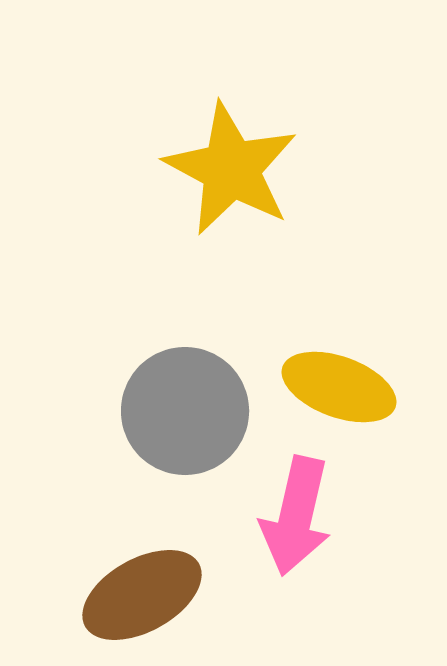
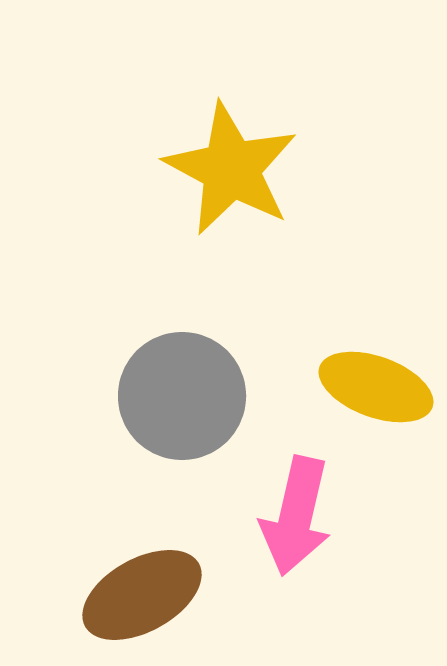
yellow ellipse: moved 37 px right
gray circle: moved 3 px left, 15 px up
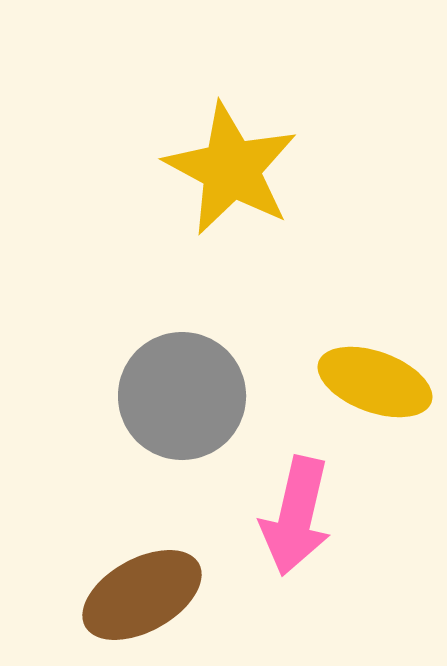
yellow ellipse: moved 1 px left, 5 px up
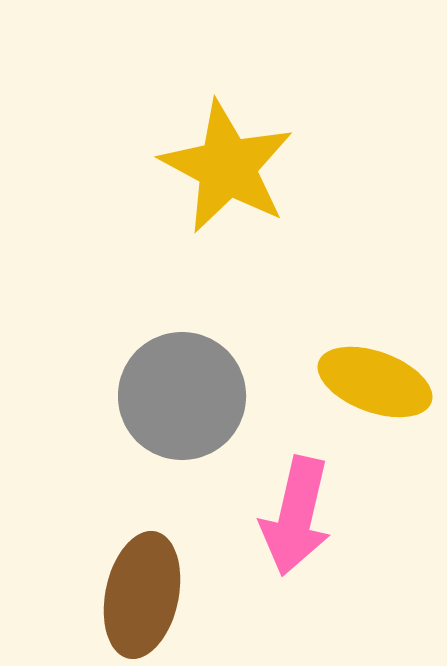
yellow star: moved 4 px left, 2 px up
brown ellipse: rotated 49 degrees counterclockwise
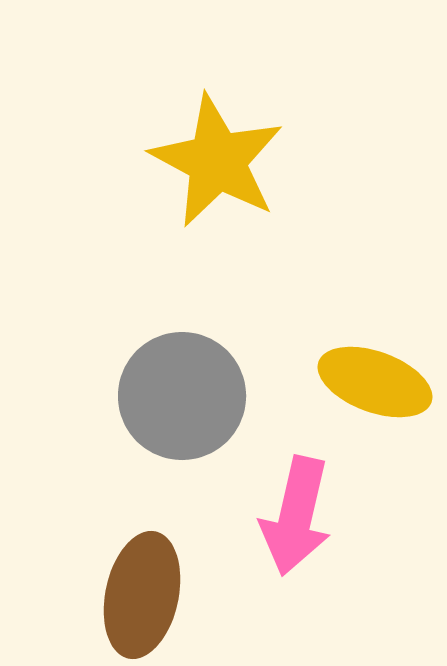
yellow star: moved 10 px left, 6 px up
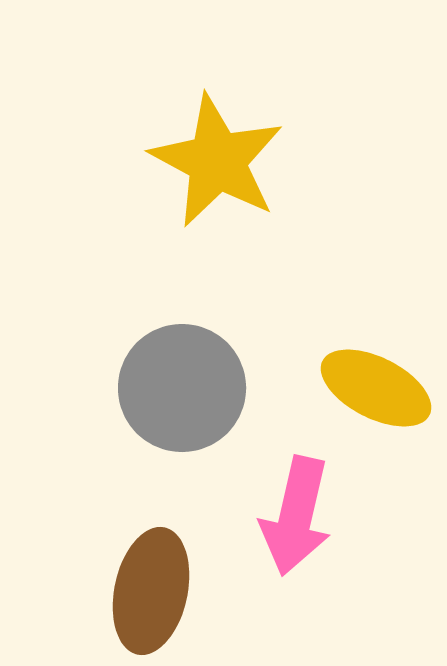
yellow ellipse: moved 1 px right, 6 px down; rotated 7 degrees clockwise
gray circle: moved 8 px up
brown ellipse: moved 9 px right, 4 px up
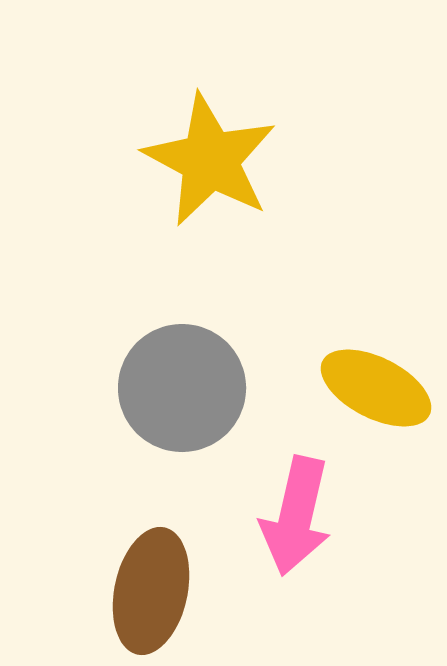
yellow star: moved 7 px left, 1 px up
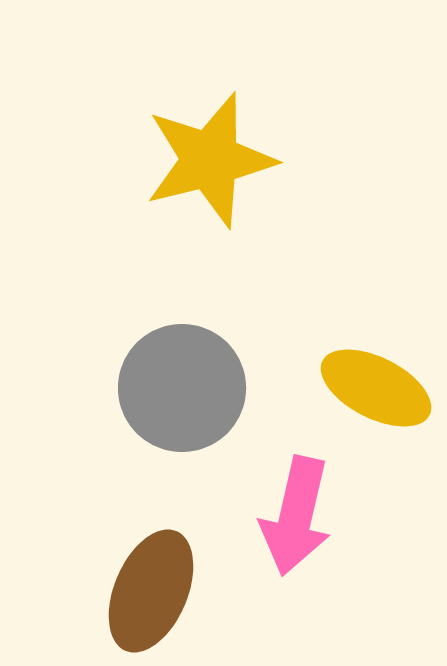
yellow star: rotated 30 degrees clockwise
brown ellipse: rotated 11 degrees clockwise
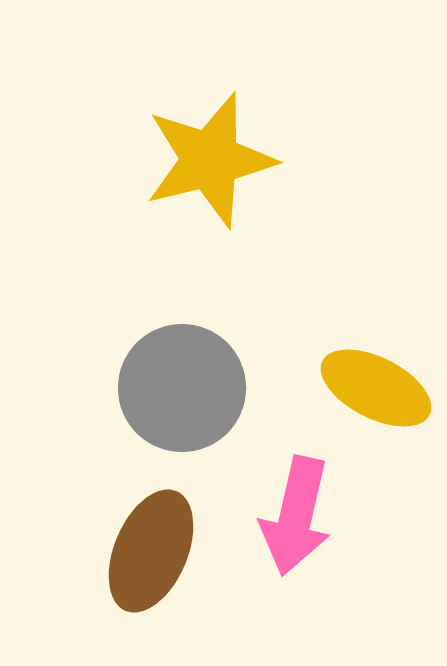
brown ellipse: moved 40 px up
